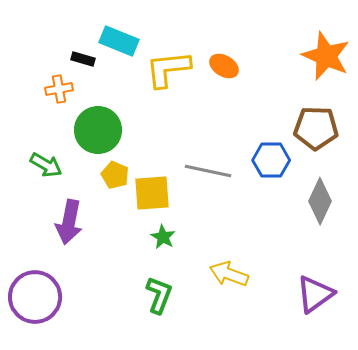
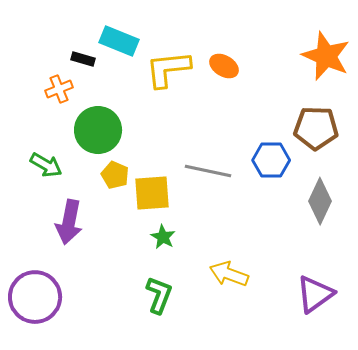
orange cross: rotated 12 degrees counterclockwise
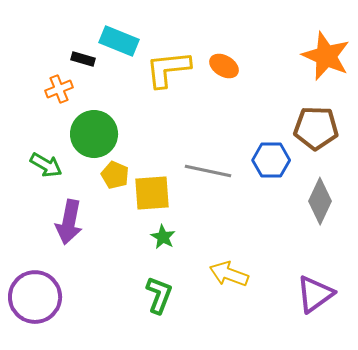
green circle: moved 4 px left, 4 px down
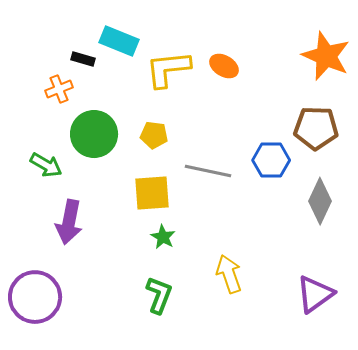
yellow pentagon: moved 39 px right, 40 px up; rotated 16 degrees counterclockwise
yellow arrow: rotated 51 degrees clockwise
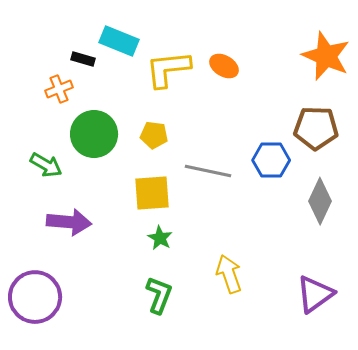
purple arrow: rotated 96 degrees counterclockwise
green star: moved 3 px left, 1 px down
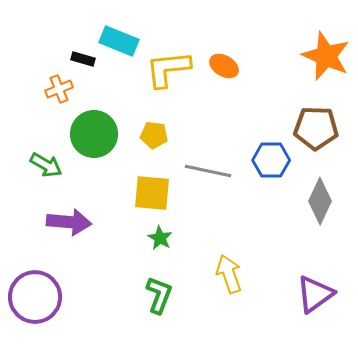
yellow square: rotated 9 degrees clockwise
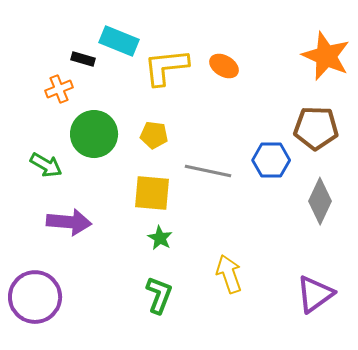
yellow L-shape: moved 2 px left, 2 px up
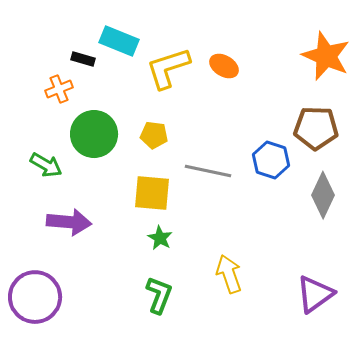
yellow L-shape: moved 2 px right, 1 px down; rotated 12 degrees counterclockwise
blue hexagon: rotated 18 degrees clockwise
gray diamond: moved 3 px right, 6 px up
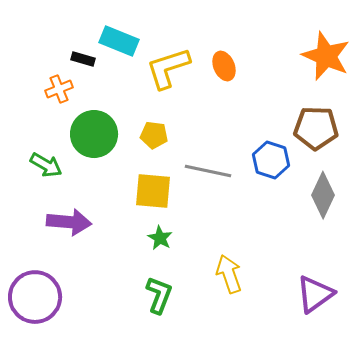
orange ellipse: rotated 36 degrees clockwise
yellow square: moved 1 px right, 2 px up
